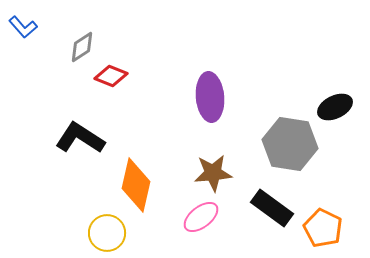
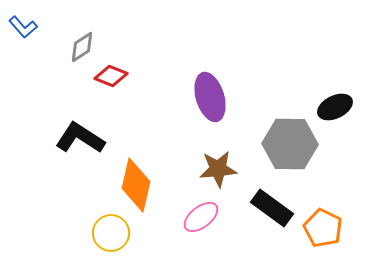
purple ellipse: rotated 12 degrees counterclockwise
gray hexagon: rotated 8 degrees counterclockwise
brown star: moved 5 px right, 4 px up
yellow circle: moved 4 px right
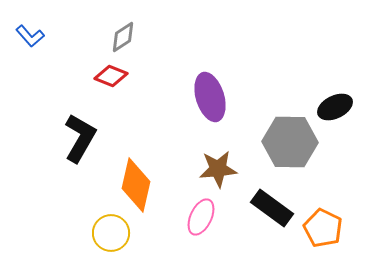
blue L-shape: moved 7 px right, 9 px down
gray diamond: moved 41 px right, 10 px up
black L-shape: rotated 87 degrees clockwise
gray hexagon: moved 2 px up
pink ellipse: rotated 27 degrees counterclockwise
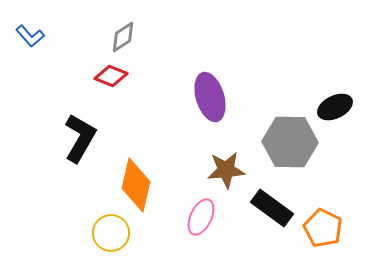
brown star: moved 8 px right, 1 px down
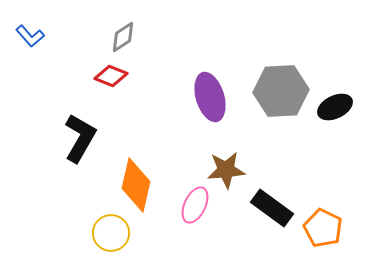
gray hexagon: moved 9 px left, 51 px up; rotated 4 degrees counterclockwise
pink ellipse: moved 6 px left, 12 px up
